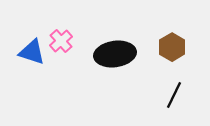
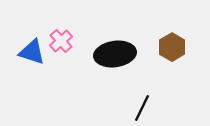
black line: moved 32 px left, 13 px down
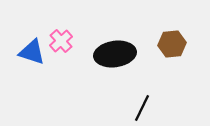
brown hexagon: moved 3 px up; rotated 24 degrees clockwise
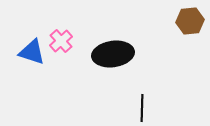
brown hexagon: moved 18 px right, 23 px up
black ellipse: moved 2 px left
black line: rotated 24 degrees counterclockwise
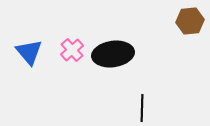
pink cross: moved 11 px right, 9 px down
blue triangle: moved 3 px left; rotated 32 degrees clockwise
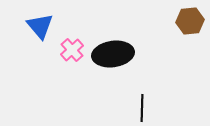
blue triangle: moved 11 px right, 26 px up
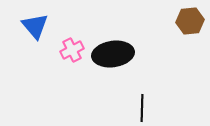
blue triangle: moved 5 px left
pink cross: rotated 15 degrees clockwise
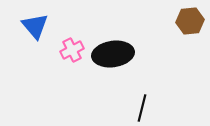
black line: rotated 12 degrees clockwise
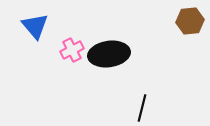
black ellipse: moved 4 px left
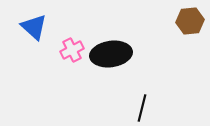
blue triangle: moved 1 px left, 1 px down; rotated 8 degrees counterclockwise
black ellipse: moved 2 px right
